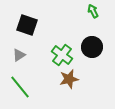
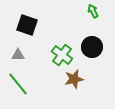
gray triangle: moved 1 px left; rotated 32 degrees clockwise
brown star: moved 5 px right
green line: moved 2 px left, 3 px up
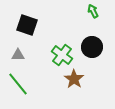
brown star: rotated 24 degrees counterclockwise
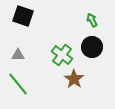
green arrow: moved 1 px left, 9 px down
black square: moved 4 px left, 9 px up
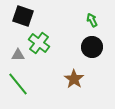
green cross: moved 23 px left, 12 px up
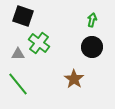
green arrow: rotated 40 degrees clockwise
gray triangle: moved 1 px up
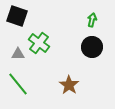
black square: moved 6 px left
brown star: moved 5 px left, 6 px down
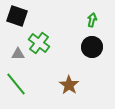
green line: moved 2 px left
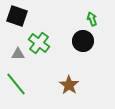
green arrow: moved 1 px up; rotated 32 degrees counterclockwise
black circle: moved 9 px left, 6 px up
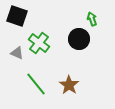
black circle: moved 4 px left, 2 px up
gray triangle: moved 1 px left, 1 px up; rotated 24 degrees clockwise
green line: moved 20 px right
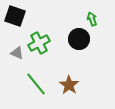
black square: moved 2 px left
green cross: rotated 25 degrees clockwise
